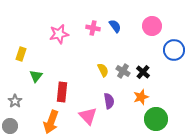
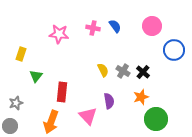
pink star: rotated 18 degrees clockwise
gray star: moved 1 px right, 2 px down; rotated 16 degrees clockwise
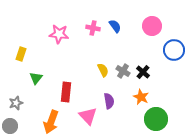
green triangle: moved 2 px down
red rectangle: moved 4 px right
orange star: rotated 28 degrees counterclockwise
